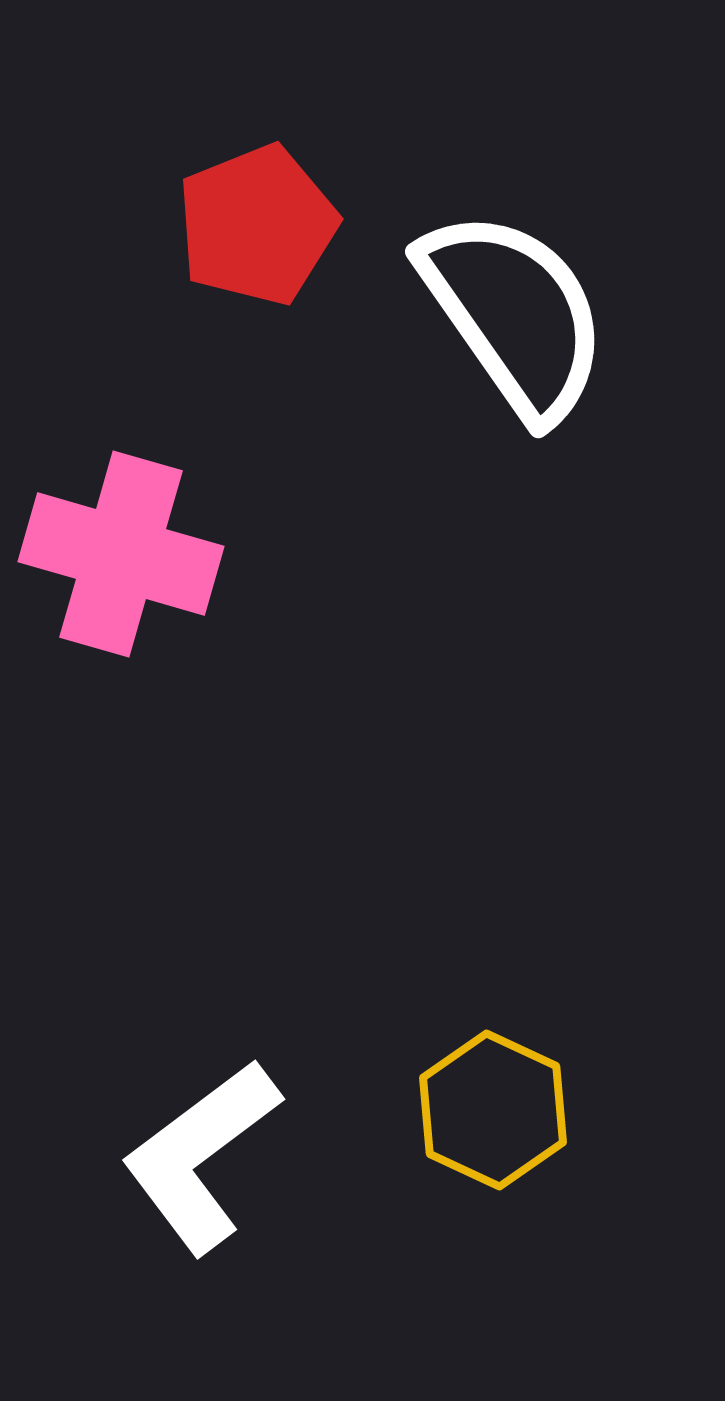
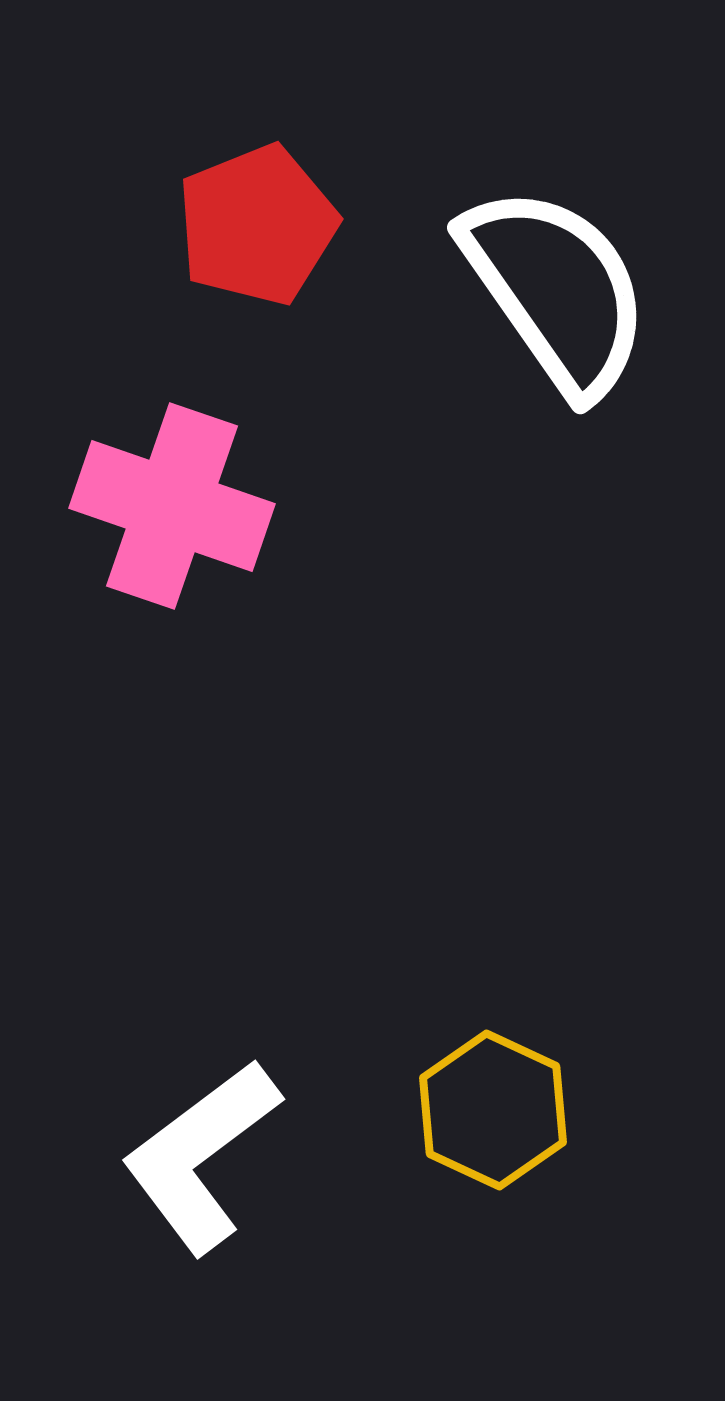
white semicircle: moved 42 px right, 24 px up
pink cross: moved 51 px right, 48 px up; rotated 3 degrees clockwise
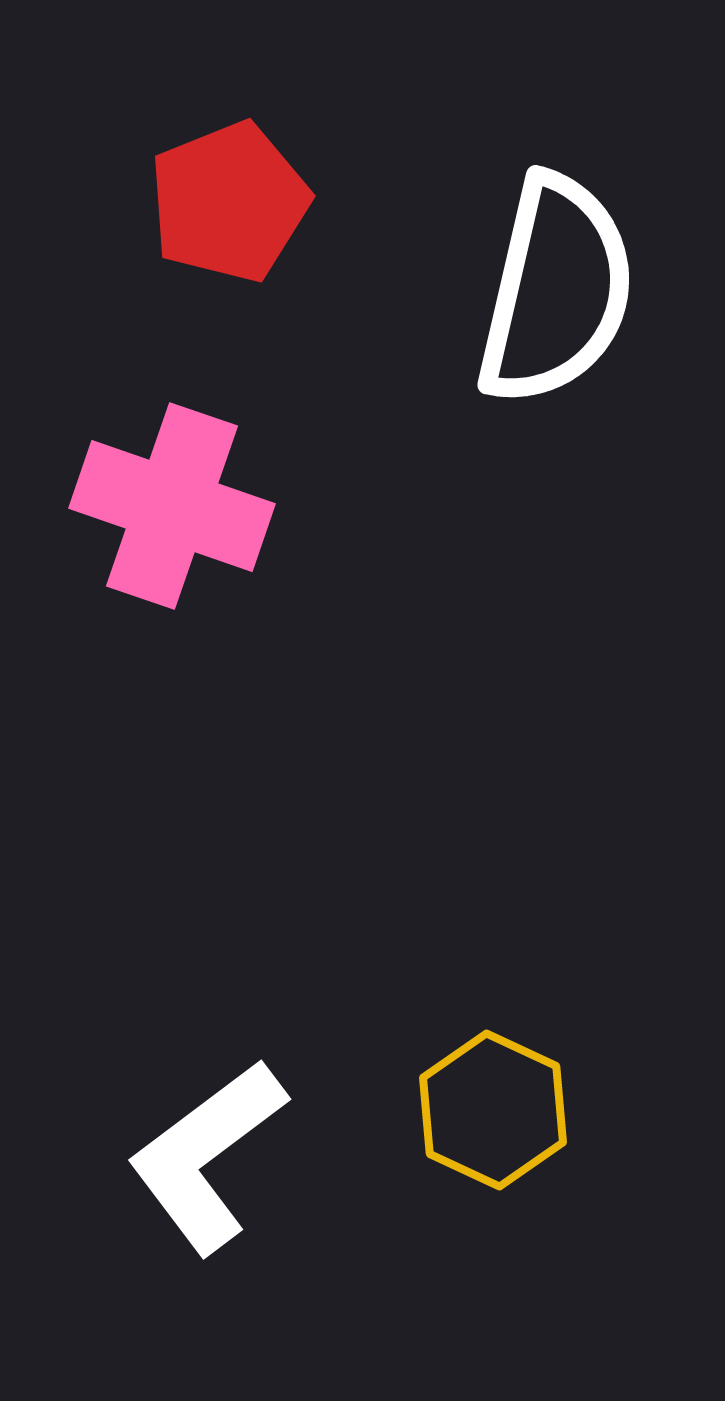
red pentagon: moved 28 px left, 23 px up
white semicircle: rotated 48 degrees clockwise
white L-shape: moved 6 px right
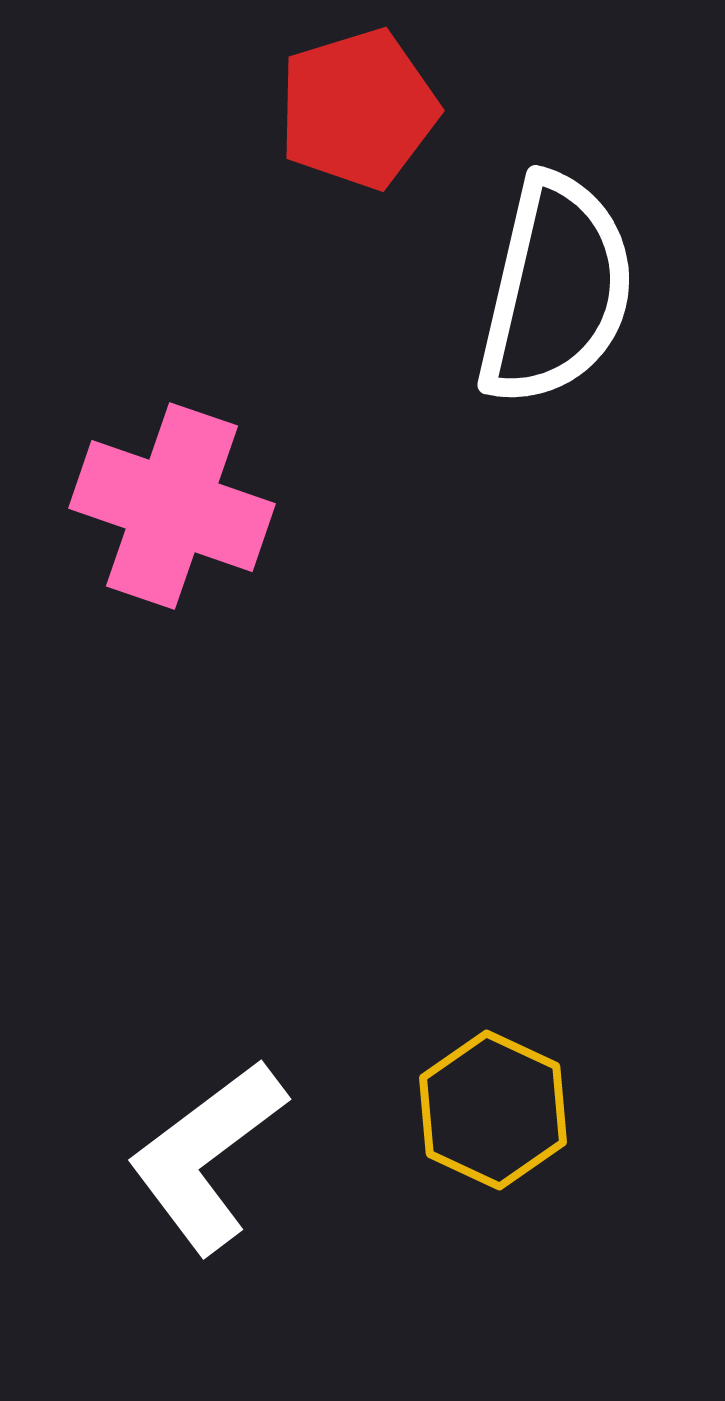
red pentagon: moved 129 px right, 93 px up; rotated 5 degrees clockwise
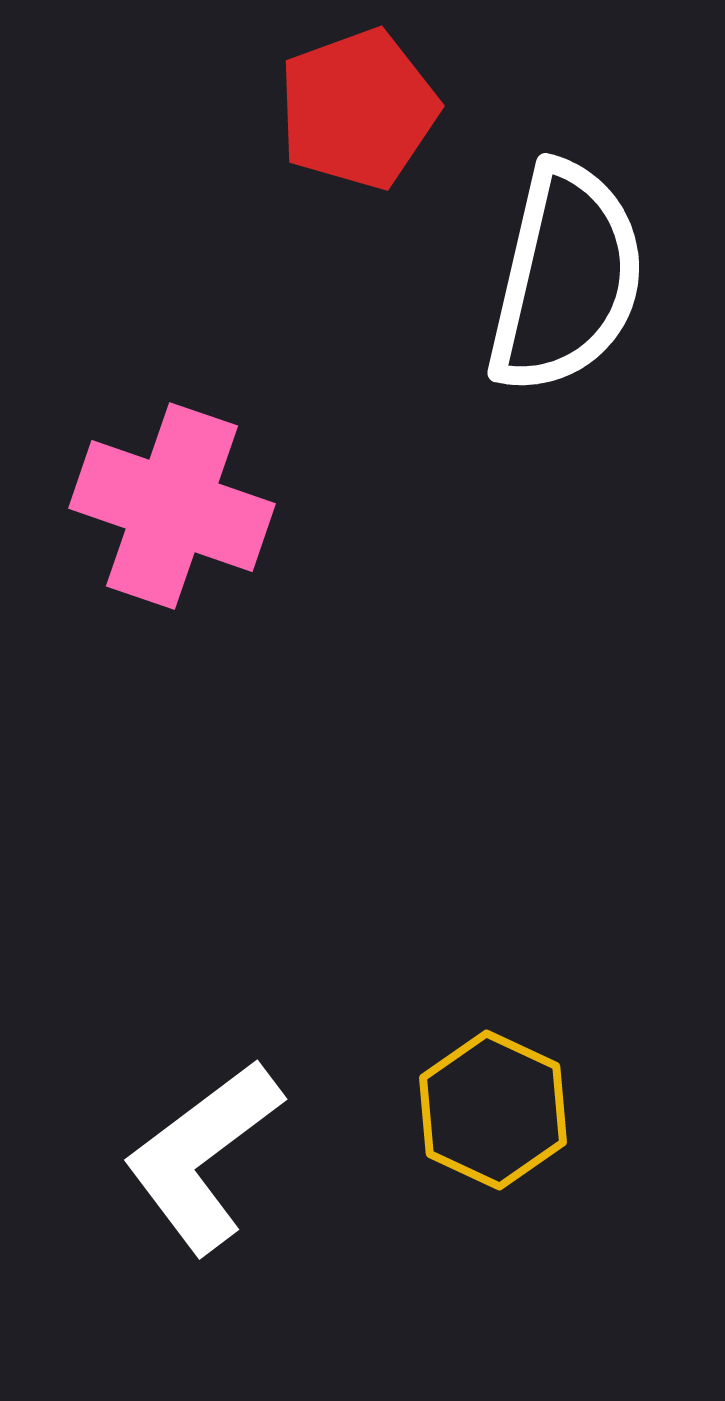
red pentagon: rotated 3 degrees counterclockwise
white semicircle: moved 10 px right, 12 px up
white L-shape: moved 4 px left
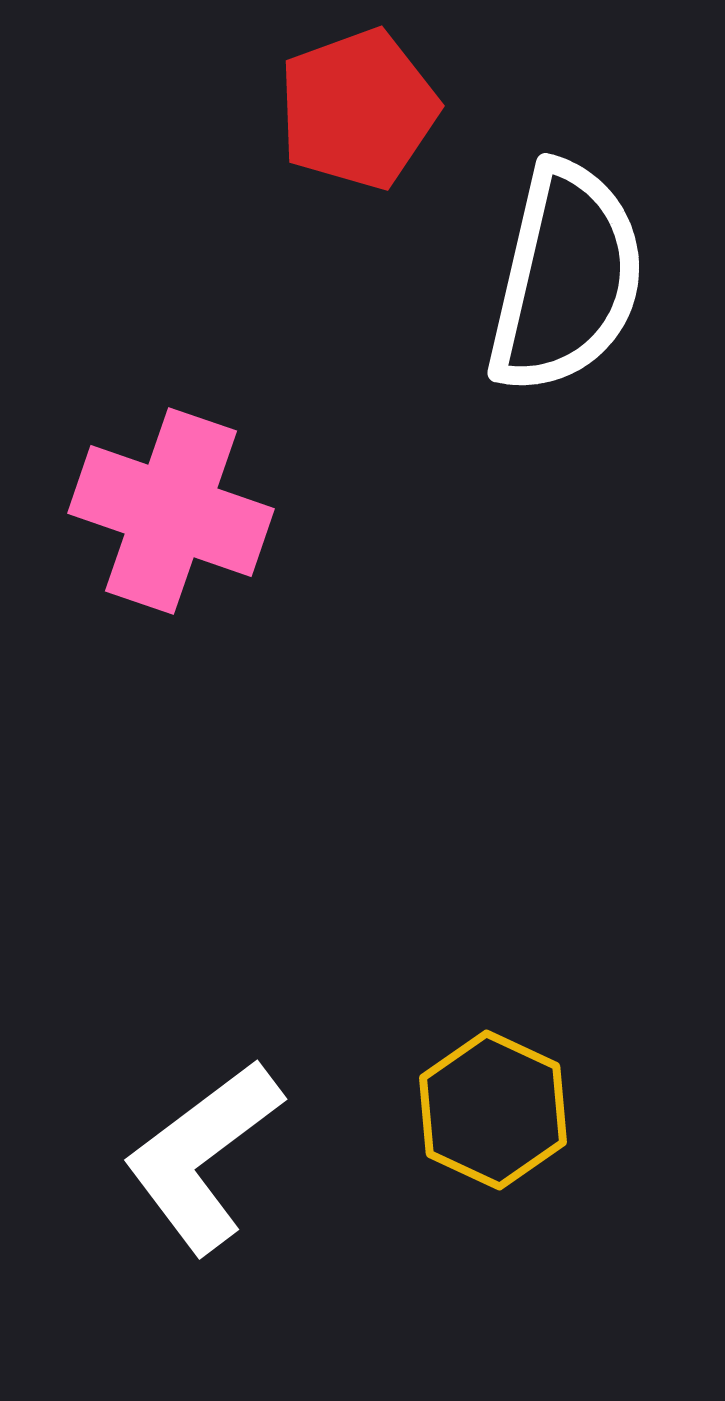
pink cross: moved 1 px left, 5 px down
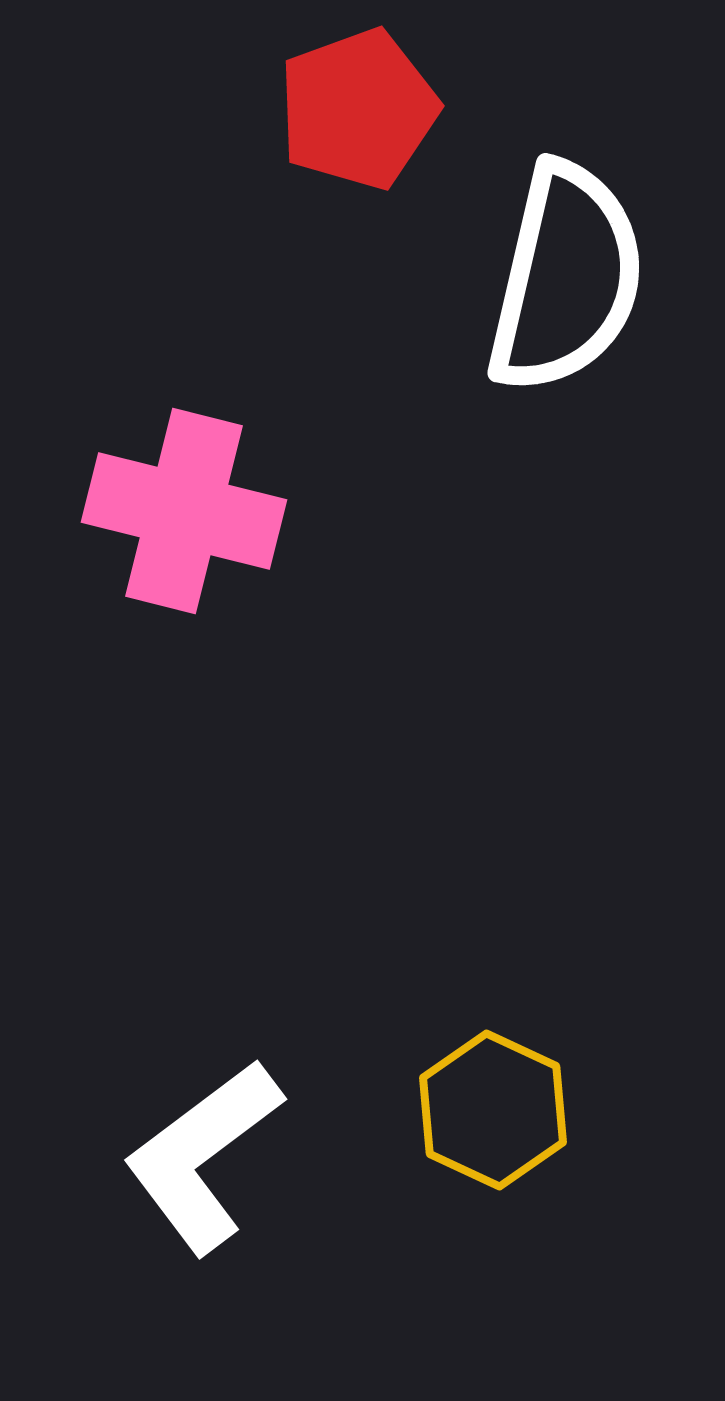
pink cross: moved 13 px right; rotated 5 degrees counterclockwise
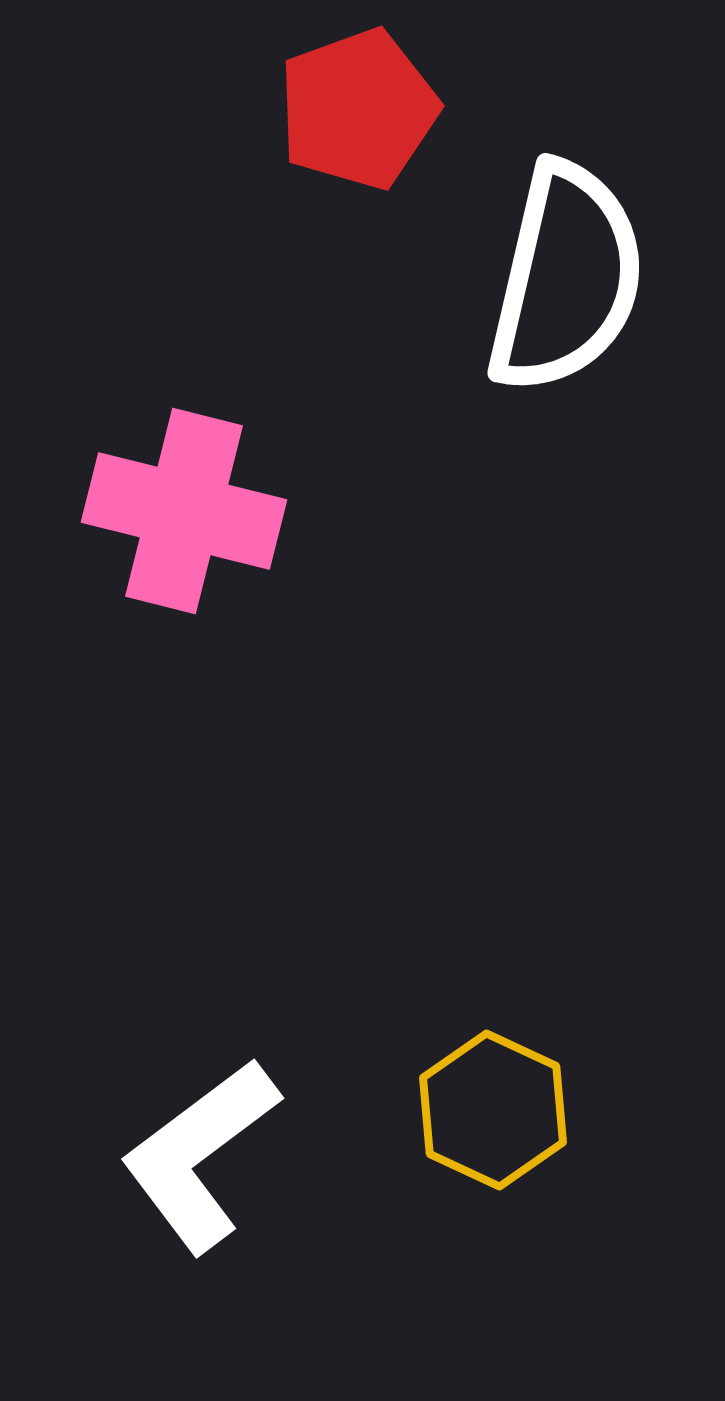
white L-shape: moved 3 px left, 1 px up
